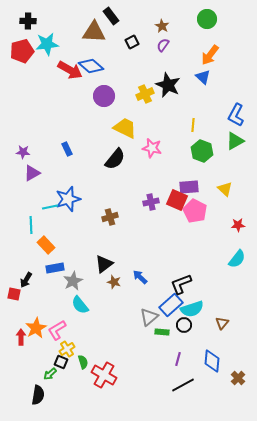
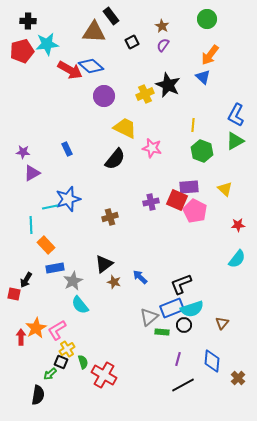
blue rectangle at (171, 305): moved 1 px right, 3 px down; rotated 20 degrees clockwise
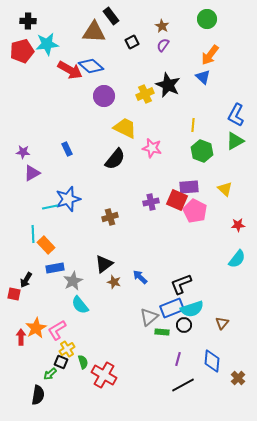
cyan line at (31, 225): moved 2 px right, 9 px down
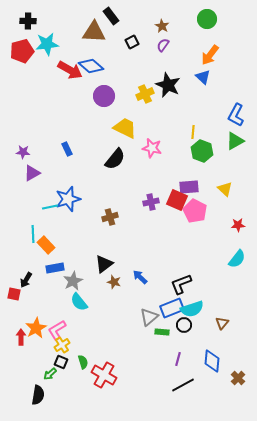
yellow line at (193, 125): moved 7 px down
cyan semicircle at (80, 305): moved 1 px left, 3 px up
yellow cross at (67, 349): moved 5 px left, 4 px up
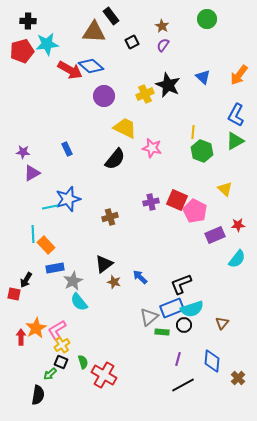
orange arrow at (210, 55): moved 29 px right, 20 px down
purple rectangle at (189, 187): moved 26 px right, 48 px down; rotated 18 degrees counterclockwise
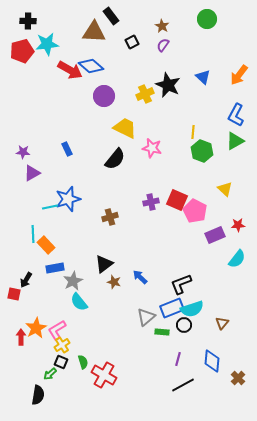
gray triangle at (149, 317): moved 3 px left
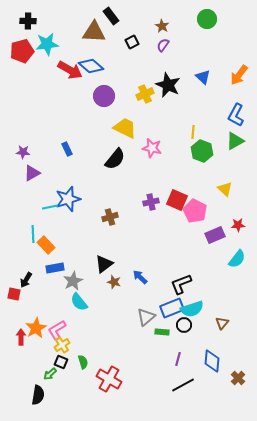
red cross at (104, 375): moved 5 px right, 4 px down
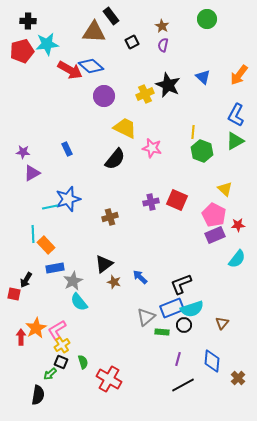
purple semicircle at (163, 45): rotated 24 degrees counterclockwise
pink pentagon at (195, 211): moved 19 px right, 4 px down
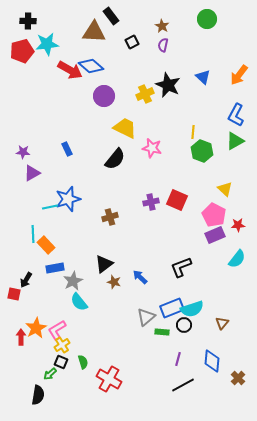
black L-shape at (181, 284): moved 17 px up
